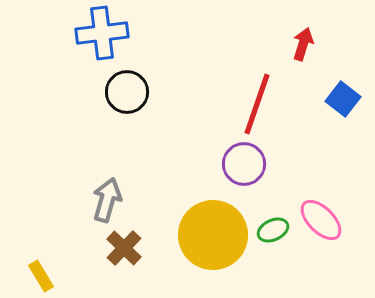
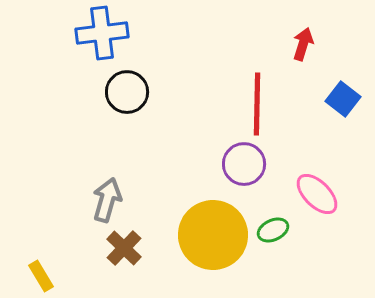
red line: rotated 18 degrees counterclockwise
pink ellipse: moved 4 px left, 26 px up
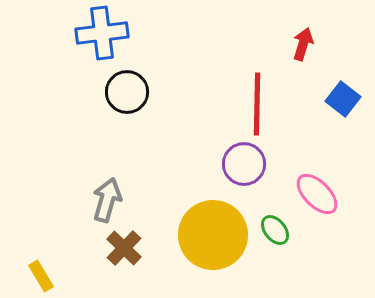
green ellipse: moved 2 px right; rotated 76 degrees clockwise
